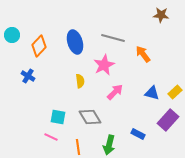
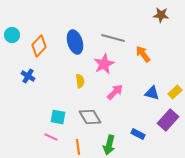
pink star: moved 1 px up
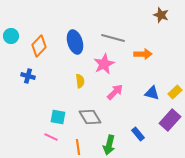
brown star: rotated 14 degrees clockwise
cyan circle: moved 1 px left, 1 px down
orange arrow: rotated 126 degrees clockwise
blue cross: rotated 16 degrees counterclockwise
purple rectangle: moved 2 px right
blue rectangle: rotated 24 degrees clockwise
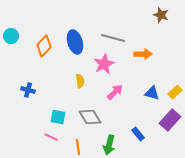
orange diamond: moved 5 px right
blue cross: moved 14 px down
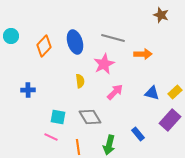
blue cross: rotated 16 degrees counterclockwise
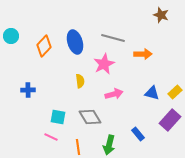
pink arrow: moved 1 px left, 2 px down; rotated 30 degrees clockwise
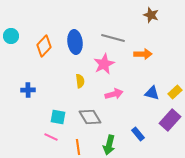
brown star: moved 10 px left
blue ellipse: rotated 10 degrees clockwise
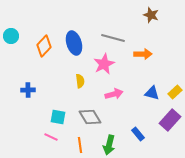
blue ellipse: moved 1 px left, 1 px down; rotated 10 degrees counterclockwise
orange line: moved 2 px right, 2 px up
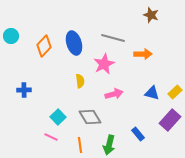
blue cross: moved 4 px left
cyan square: rotated 35 degrees clockwise
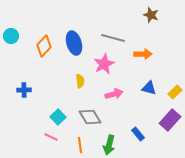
blue triangle: moved 3 px left, 5 px up
